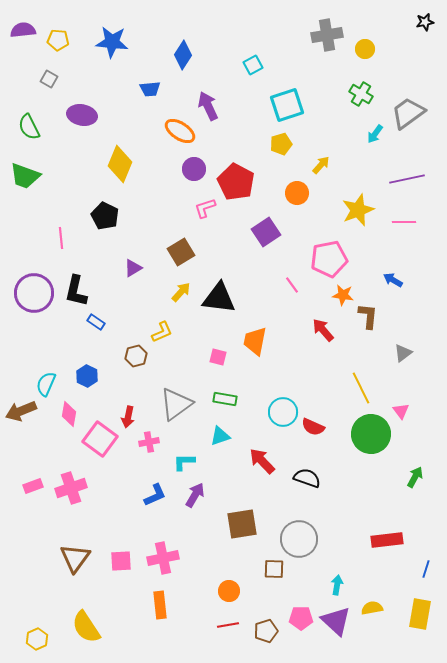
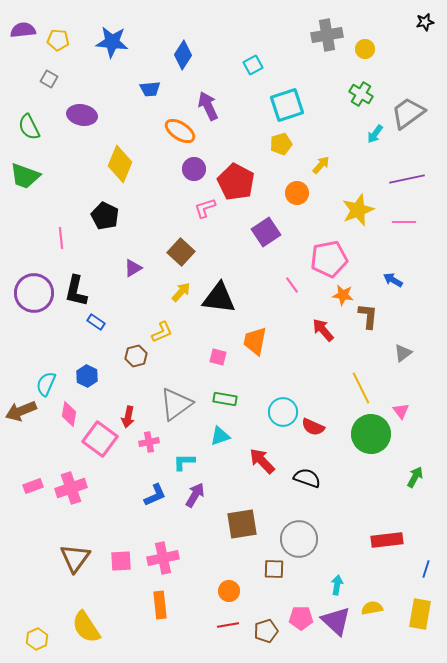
brown square at (181, 252): rotated 16 degrees counterclockwise
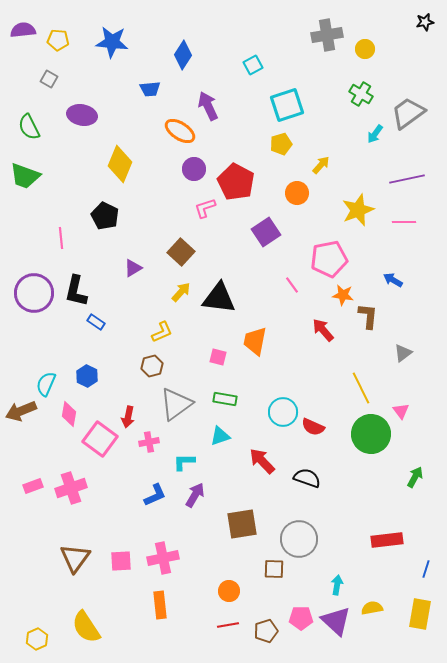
brown hexagon at (136, 356): moved 16 px right, 10 px down
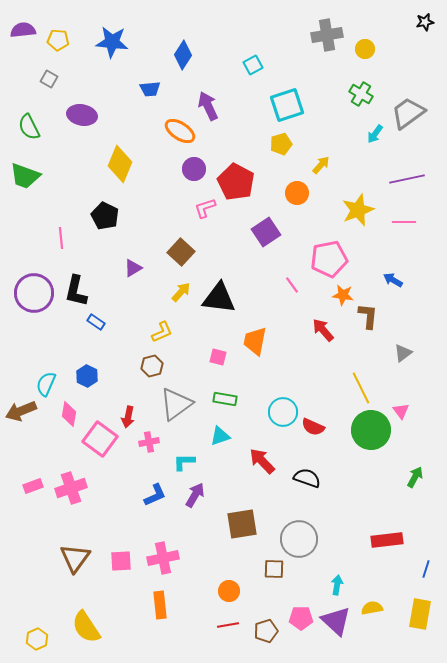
green circle at (371, 434): moved 4 px up
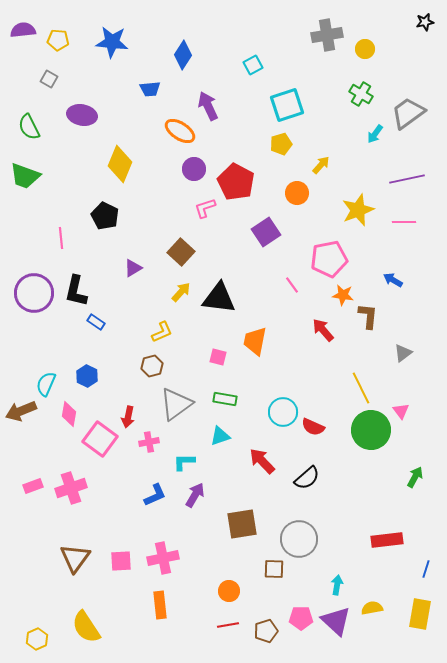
black semicircle at (307, 478): rotated 120 degrees clockwise
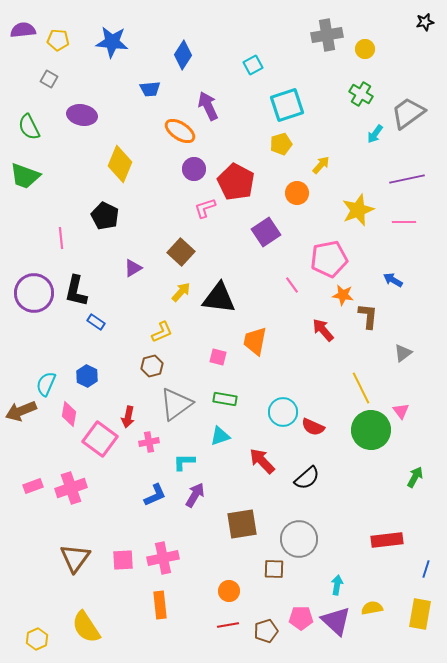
pink square at (121, 561): moved 2 px right, 1 px up
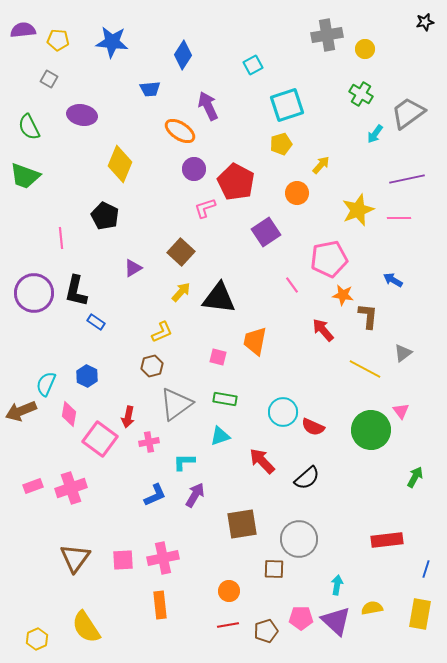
pink line at (404, 222): moved 5 px left, 4 px up
yellow line at (361, 388): moved 4 px right, 19 px up; rotated 36 degrees counterclockwise
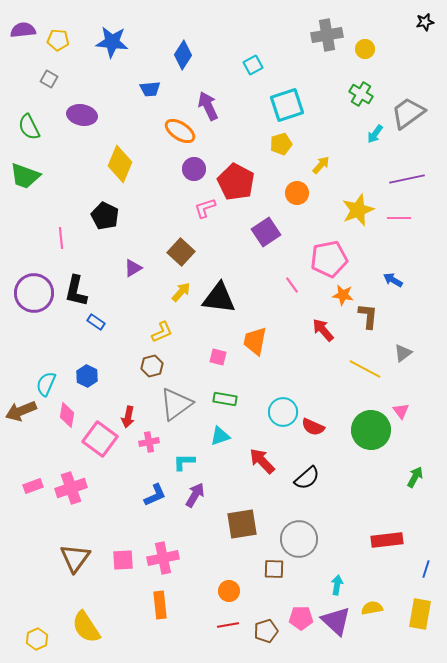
pink diamond at (69, 414): moved 2 px left, 1 px down
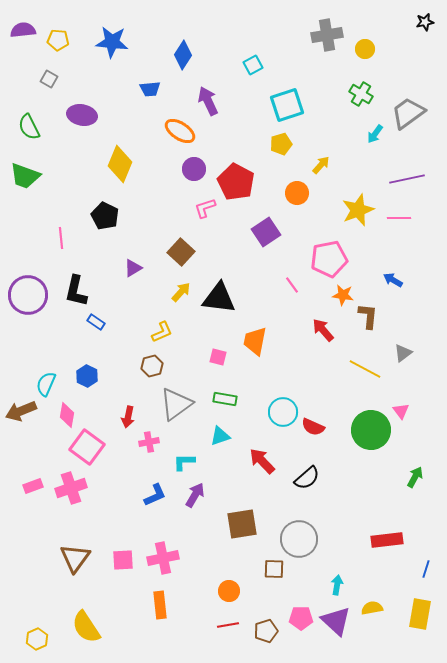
purple arrow at (208, 106): moved 5 px up
purple circle at (34, 293): moved 6 px left, 2 px down
pink square at (100, 439): moved 13 px left, 8 px down
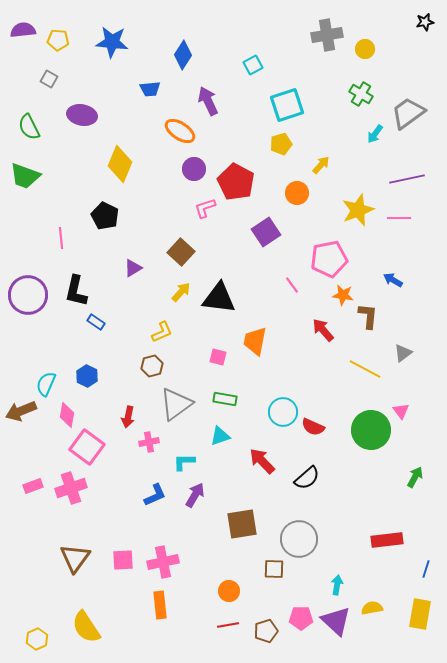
pink cross at (163, 558): moved 4 px down
